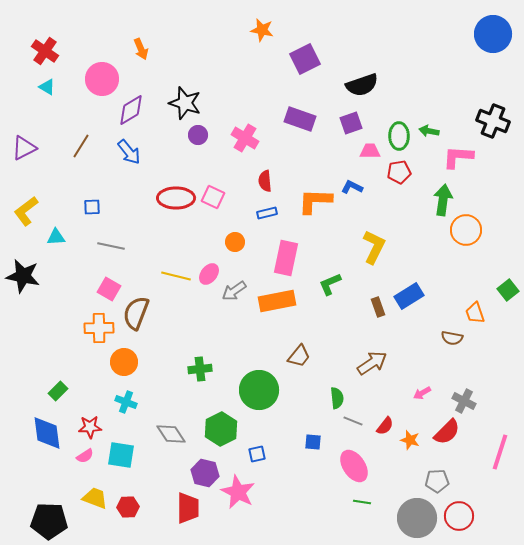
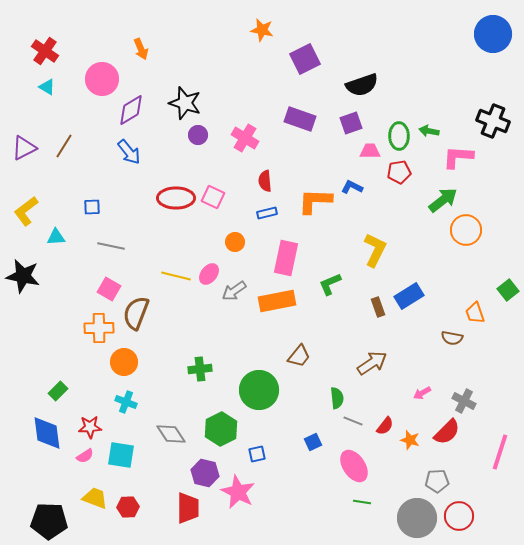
brown line at (81, 146): moved 17 px left
green arrow at (443, 200): rotated 44 degrees clockwise
yellow L-shape at (374, 247): moved 1 px right, 3 px down
blue square at (313, 442): rotated 30 degrees counterclockwise
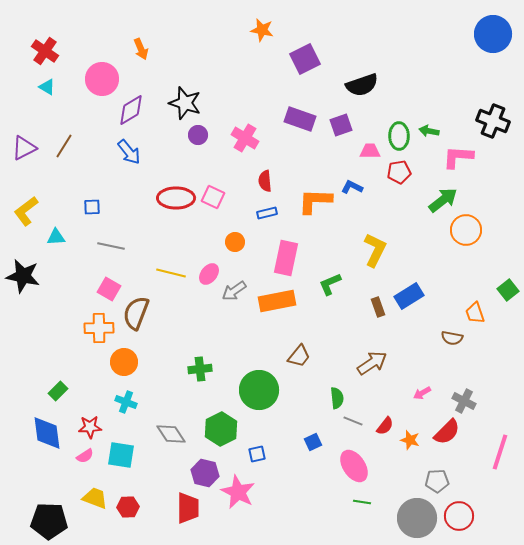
purple square at (351, 123): moved 10 px left, 2 px down
yellow line at (176, 276): moved 5 px left, 3 px up
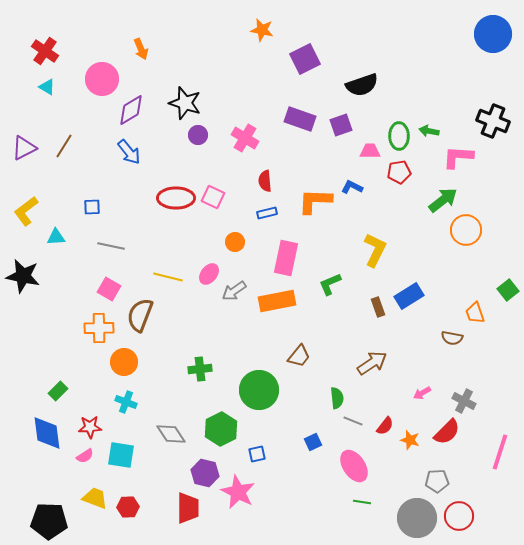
yellow line at (171, 273): moved 3 px left, 4 px down
brown semicircle at (136, 313): moved 4 px right, 2 px down
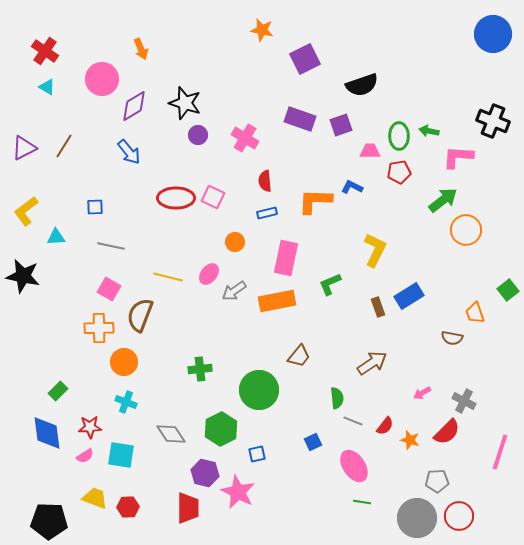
purple diamond at (131, 110): moved 3 px right, 4 px up
blue square at (92, 207): moved 3 px right
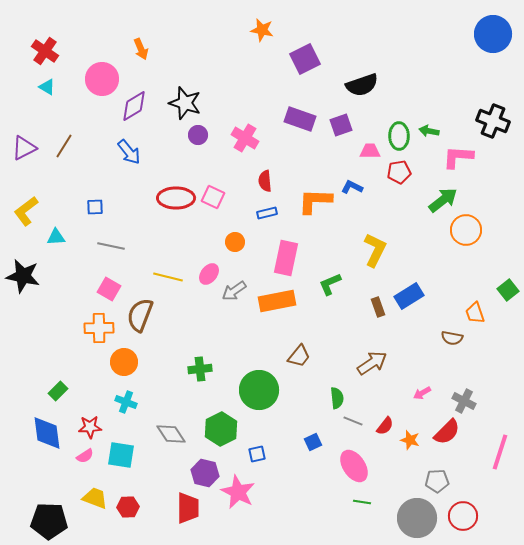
red circle at (459, 516): moved 4 px right
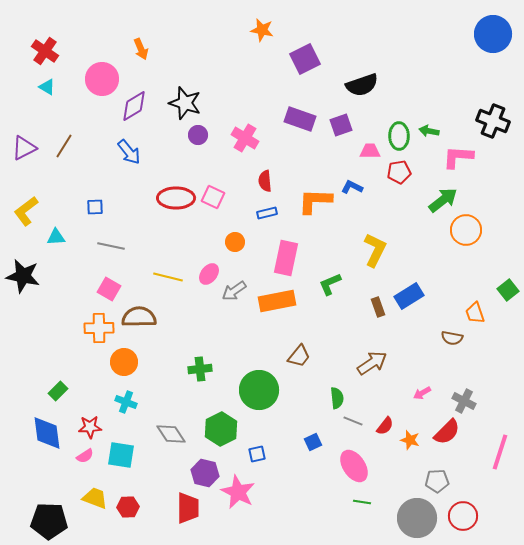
brown semicircle at (140, 315): moved 1 px left, 2 px down; rotated 68 degrees clockwise
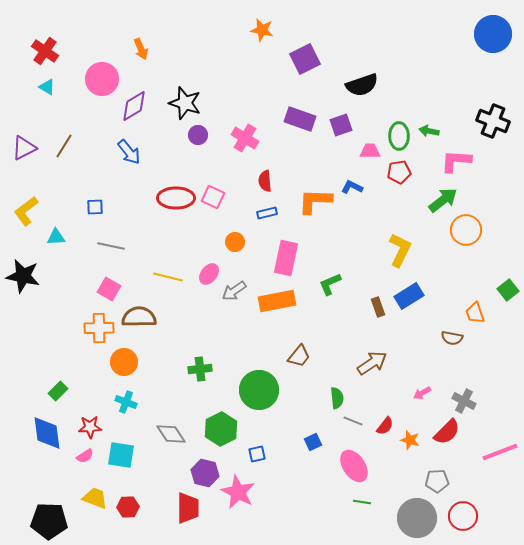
pink L-shape at (458, 157): moved 2 px left, 4 px down
yellow L-shape at (375, 250): moved 25 px right
pink line at (500, 452): rotated 51 degrees clockwise
